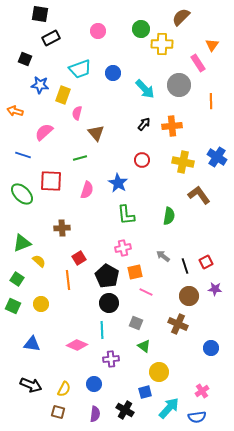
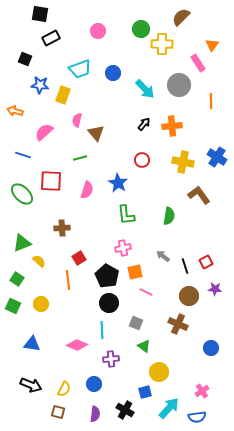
pink semicircle at (77, 113): moved 7 px down
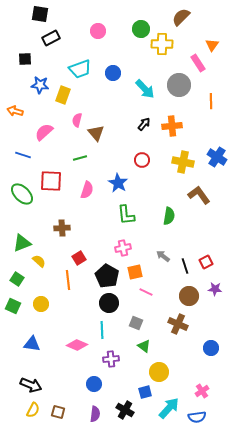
black square at (25, 59): rotated 24 degrees counterclockwise
yellow semicircle at (64, 389): moved 31 px left, 21 px down
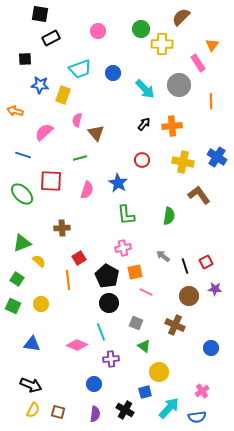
brown cross at (178, 324): moved 3 px left, 1 px down
cyan line at (102, 330): moved 1 px left, 2 px down; rotated 18 degrees counterclockwise
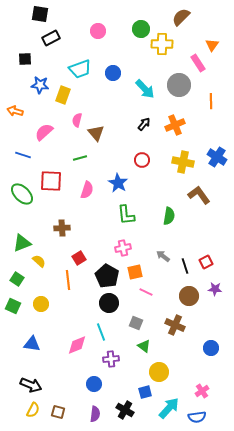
orange cross at (172, 126): moved 3 px right, 1 px up; rotated 18 degrees counterclockwise
pink diamond at (77, 345): rotated 45 degrees counterclockwise
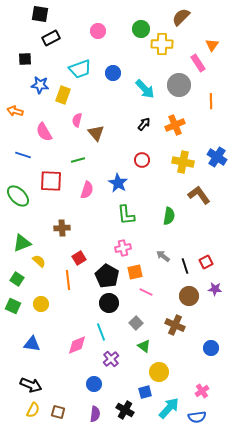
pink semicircle at (44, 132): rotated 78 degrees counterclockwise
green line at (80, 158): moved 2 px left, 2 px down
green ellipse at (22, 194): moved 4 px left, 2 px down
gray square at (136, 323): rotated 24 degrees clockwise
purple cross at (111, 359): rotated 35 degrees counterclockwise
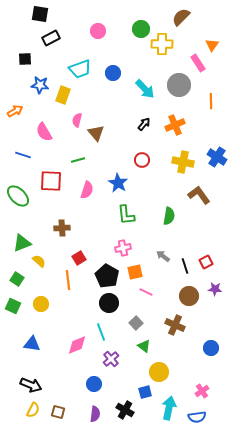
orange arrow at (15, 111): rotated 133 degrees clockwise
cyan arrow at (169, 408): rotated 30 degrees counterclockwise
